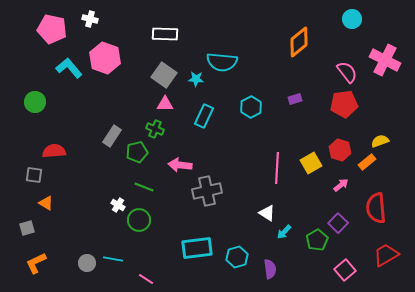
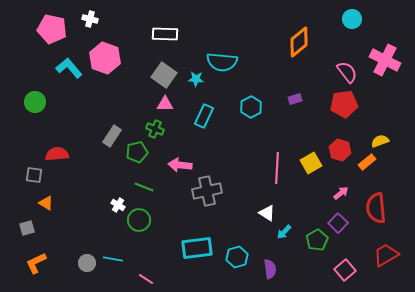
red semicircle at (54, 151): moved 3 px right, 3 px down
pink arrow at (341, 185): moved 8 px down
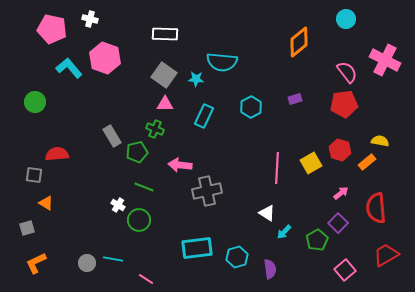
cyan circle at (352, 19): moved 6 px left
gray rectangle at (112, 136): rotated 65 degrees counterclockwise
yellow semicircle at (380, 141): rotated 30 degrees clockwise
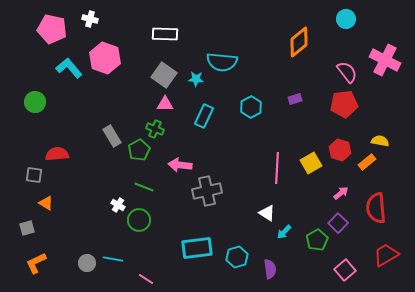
green pentagon at (137, 152): moved 2 px right, 2 px up; rotated 15 degrees counterclockwise
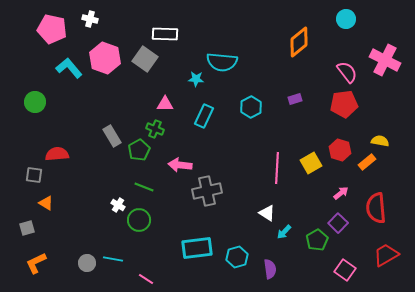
gray square at (164, 75): moved 19 px left, 16 px up
pink square at (345, 270): rotated 15 degrees counterclockwise
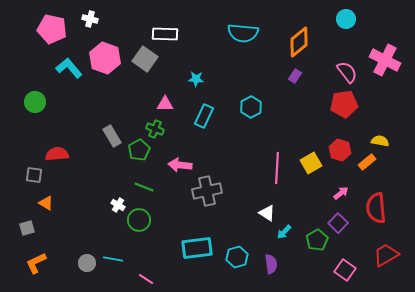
cyan semicircle at (222, 62): moved 21 px right, 29 px up
purple rectangle at (295, 99): moved 23 px up; rotated 40 degrees counterclockwise
purple semicircle at (270, 269): moved 1 px right, 5 px up
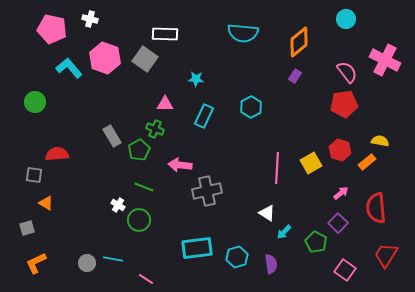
green pentagon at (317, 240): moved 1 px left, 2 px down; rotated 15 degrees counterclockwise
red trapezoid at (386, 255): rotated 28 degrees counterclockwise
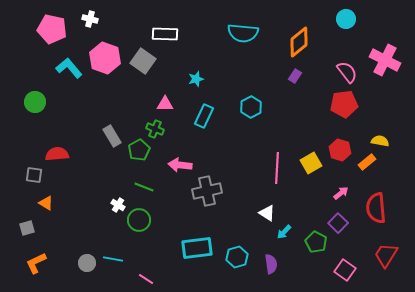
gray square at (145, 59): moved 2 px left, 2 px down
cyan star at (196, 79): rotated 21 degrees counterclockwise
